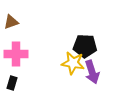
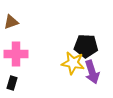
black pentagon: moved 1 px right
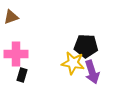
brown triangle: moved 5 px up
black rectangle: moved 10 px right, 8 px up
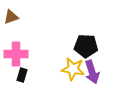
yellow star: moved 6 px down
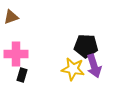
purple arrow: moved 2 px right, 6 px up
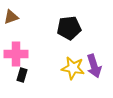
black pentagon: moved 17 px left, 18 px up; rotated 10 degrees counterclockwise
yellow star: moved 1 px up
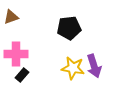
black rectangle: rotated 24 degrees clockwise
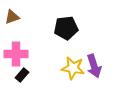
brown triangle: moved 1 px right
black pentagon: moved 3 px left
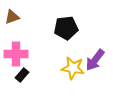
purple arrow: moved 1 px right, 6 px up; rotated 55 degrees clockwise
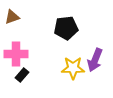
purple arrow: rotated 15 degrees counterclockwise
yellow star: rotated 10 degrees counterclockwise
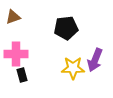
brown triangle: moved 1 px right
black rectangle: rotated 56 degrees counterclockwise
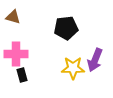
brown triangle: rotated 35 degrees clockwise
